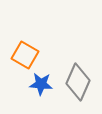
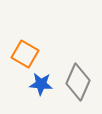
orange square: moved 1 px up
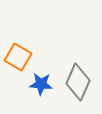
orange square: moved 7 px left, 3 px down
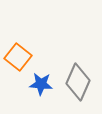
orange square: rotated 8 degrees clockwise
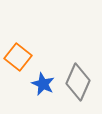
blue star: moved 2 px right; rotated 20 degrees clockwise
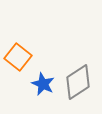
gray diamond: rotated 33 degrees clockwise
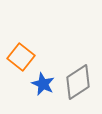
orange square: moved 3 px right
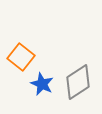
blue star: moved 1 px left
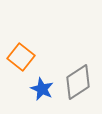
blue star: moved 5 px down
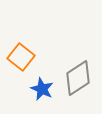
gray diamond: moved 4 px up
